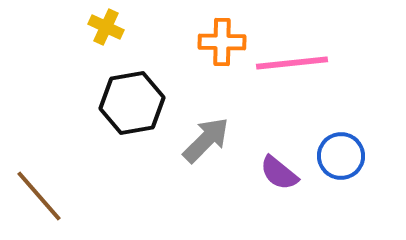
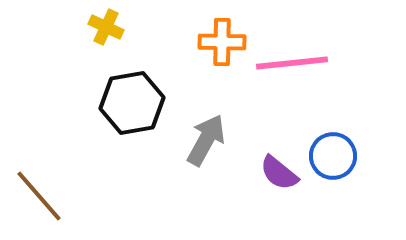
gray arrow: rotated 16 degrees counterclockwise
blue circle: moved 8 px left
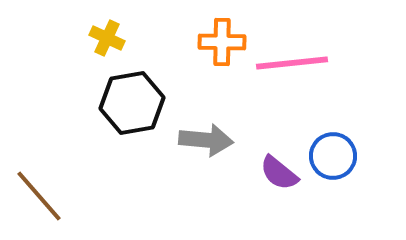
yellow cross: moved 1 px right, 11 px down
gray arrow: rotated 66 degrees clockwise
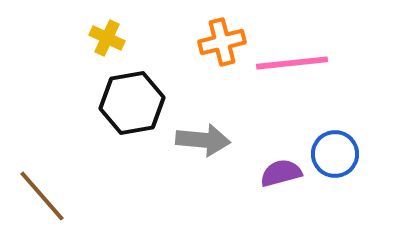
orange cross: rotated 15 degrees counterclockwise
gray arrow: moved 3 px left
blue circle: moved 2 px right, 2 px up
purple semicircle: moved 2 px right; rotated 126 degrees clockwise
brown line: moved 3 px right
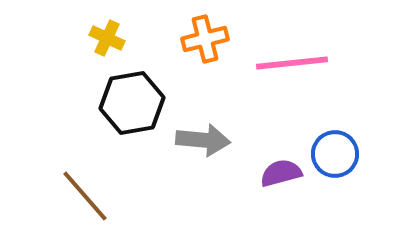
orange cross: moved 17 px left, 3 px up
brown line: moved 43 px right
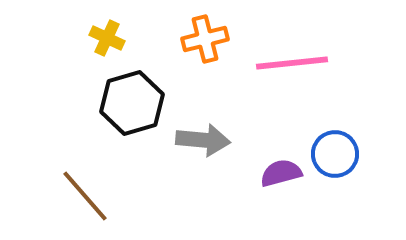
black hexagon: rotated 6 degrees counterclockwise
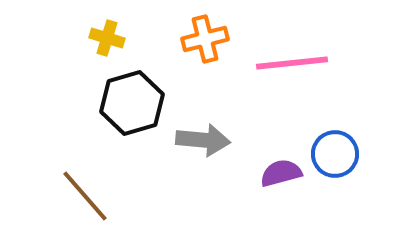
yellow cross: rotated 8 degrees counterclockwise
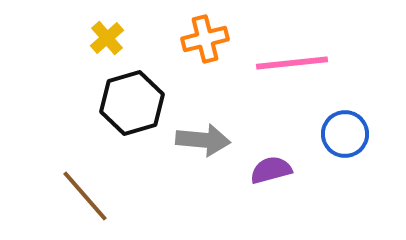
yellow cross: rotated 32 degrees clockwise
blue circle: moved 10 px right, 20 px up
purple semicircle: moved 10 px left, 3 px up
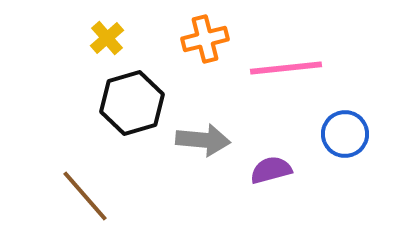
pink line: moved 6 px left, 5 px down
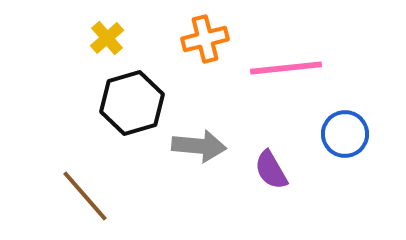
gray arrow: moved 4 px left, 6 px down
purple semicircle: rotated 105 degrees counterclockwise
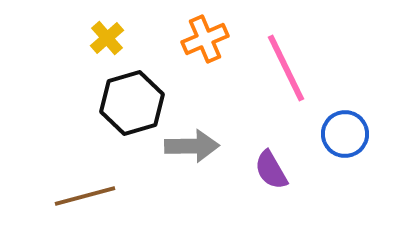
orange cross: rotated 9 degrees counterclockwise
pink line: rotated 70 degrees clockwise
gray arrow: moved 7 px left; rotated 6 degrees counterclockwise
brown line: rotated 64 degrees counterclockwise
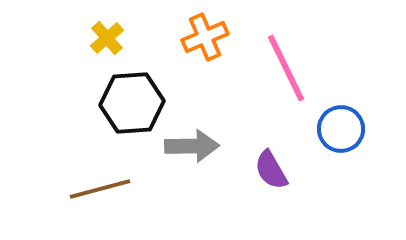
orange cross: moved 2 px up
black hexagon: rotated 12 degrees clockwise
blue circle: moved 4 px left, 5 px up
brown line: moved 15 px right, 7 px up
